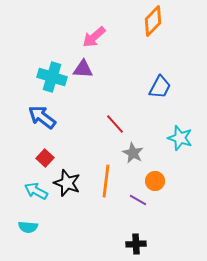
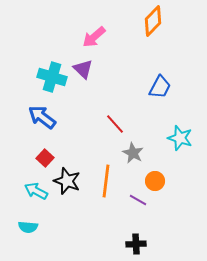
purple triangle: rotated 40 degrees clockwise
black star: moved 2 px up
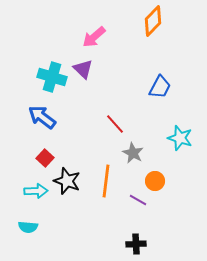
cyan arrow: rotated 150 degrees clockwise
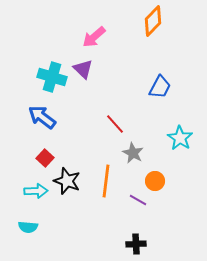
cyan star: rotated 15 degrees clockwise
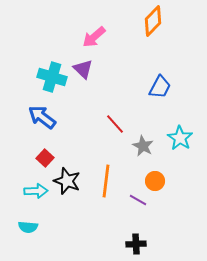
gray star: moved 10 px right, 7 px up
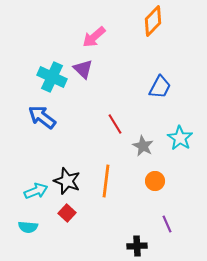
cyan cross: rotated 8 degrees clockwise
red line: rotated 10 degrees clockwise
red square: moved 22 px right, 55 px down
cyan arrow: rotated 20 degrees counterclockwise
purple line: moved 29 px right, 24 px down; rotated 36 degrees clockwise
black cross: moved 1 px right, 2 px down
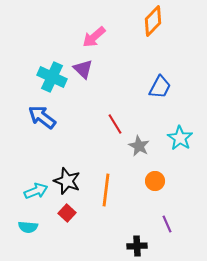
gray star: moved 4 px left
orange line: moved 9 px down
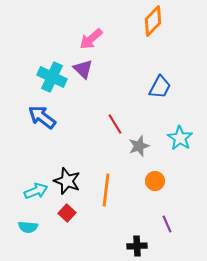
pink arrow: moved 3 px left, 2 px down
gray star: rotated 25 degrees clockwise
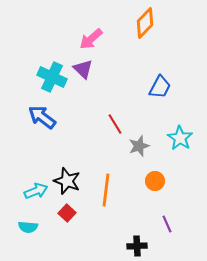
orange diamond: moved 8 px left, 2 px down
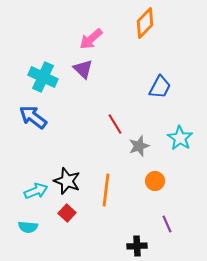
cyan cross: moved 9 px left
blue arrow: moved 9 px left
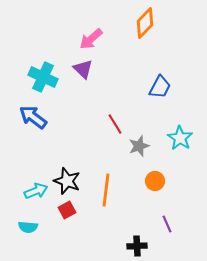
red square: moved 3 px up; rotated 18 degrees clockwise
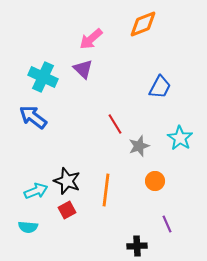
orange diamond: moved 2 px left, 1 px down; rotated 24 degrees clockwise
